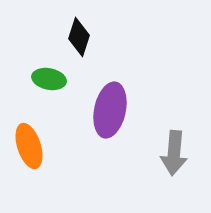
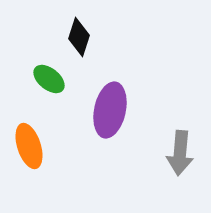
green ellipse: rotated 28 degrees clockwise
gray arrow: moved 6 px right
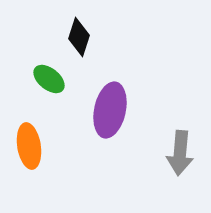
orange ellipse: rotated 9 degrees clockwise
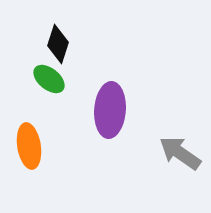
black diamond: moved 21 px left, 7 px down
purple ellipse: rotated 8 degrees counterclockwise
gray arrow: rotated 120 degrees clockwise
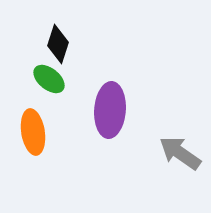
orange ellipse: moved 4 px right, 14 px up
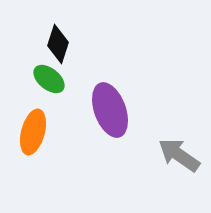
purple ellipse: rotated 24 degrees counterclockwise
orange ellipse: rotated 24 degrees clockwise
gray arrow: moved 1 px left, 2 px down
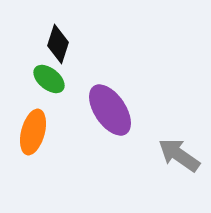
purple ellipse: rotated 14 degrees counterclockwise
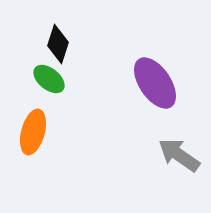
purple ellipse: moved 45 px right, 27 px up
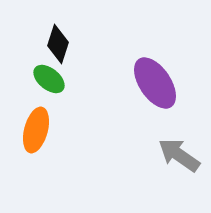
orange ellipse: moved 3 px right, 2 px up
